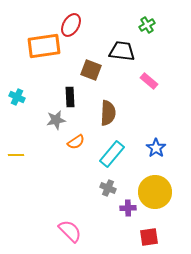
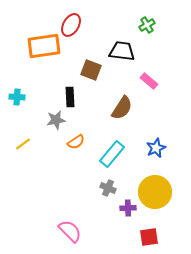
cyan cross: rotated 21 degrees counterclockwise
brown semicircle: moved 14 px right, 5 px up; rotated 30 degrees clockwise
blue star: rotated 12 degrees clockwise
yellow line: moved 7 px right, 11 px up; rotated 35 degrees counterclockwise
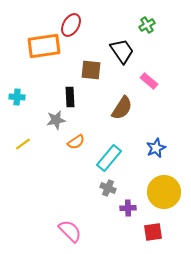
black trapezoid: rotated 48 degrees clockwise
brown square: rotated 15 degrees counterclockwise
cyan rectangle: moved 3 px left, 4 px down
yellow circle: moved 9 px right
red square: moved 4 px right, 5 px up
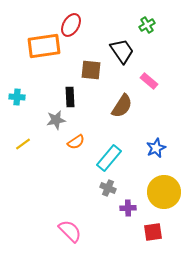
brown semicircle: moved 2 px up
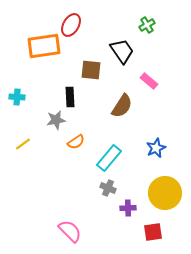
yellow circle: moved 1 px right, 1 px down
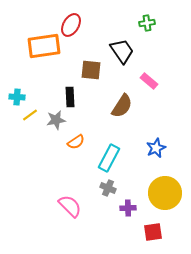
green cross: moved 2 px up; rotated 21 degrees clockwise
yellow line: moved 7 px right, 29 px up
cyan rectangle: rotated 12 degrees counterclockwise
pink semicircle: moved 25 px up
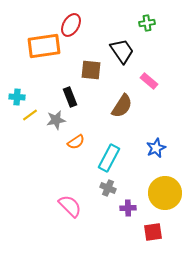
black rectangle: rotated 18 degrees counterclockwise
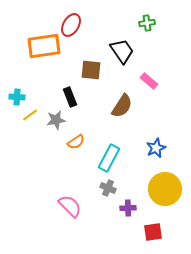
yellow circle: moved 4 px up
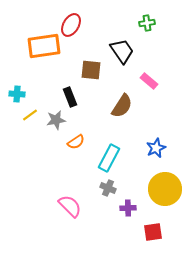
cyan cross: moved 3 px up
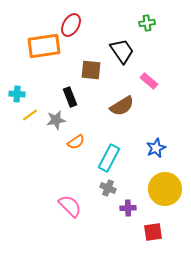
brown semicircle: rotated 25 degrees clockwise
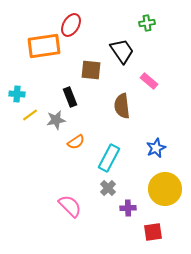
brown semicircle: rotated 115 degrees clockwise
gray cross: rotated 21 degrees clockwise
